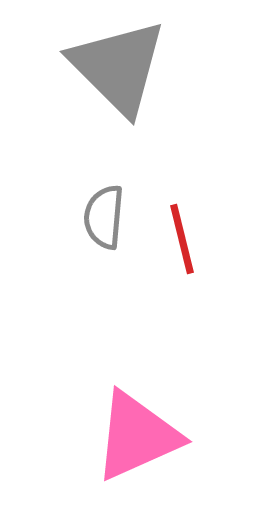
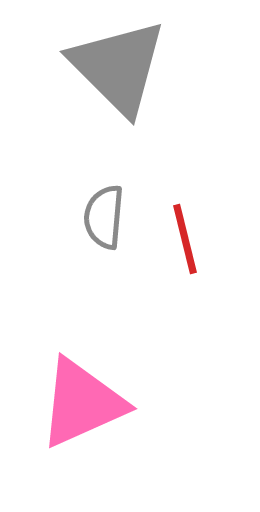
red line: moved 3 px right
pink triangle: moved 55 px left, 33 px up
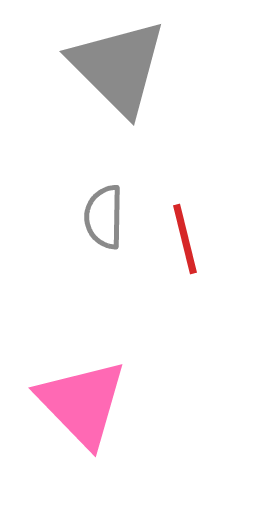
gray semicircle: rotated 4 degrees counterclockwise
pink triangle: rotated 50 degrees counterclockwise
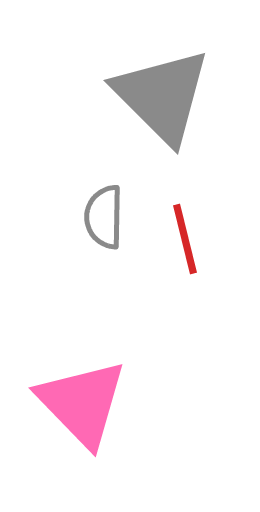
gray triangle: moved 44 px right, 29 px down
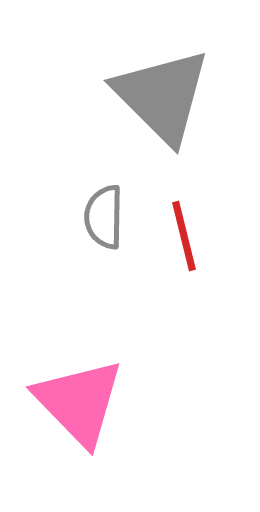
red line: moved 1 px left, 3 px up
pink triangle: moved 3 px left, 1 px up
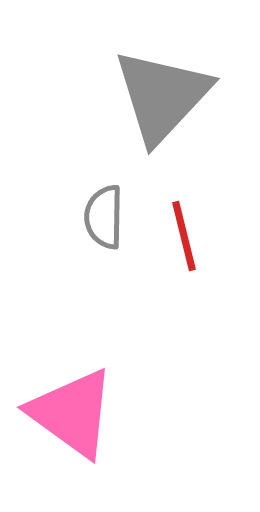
gray triangle: rotated 28 degrees clockwise
pink triangle: moved 7 px left, 11 px down; rotated 10 degrees counterclockwise
